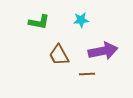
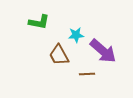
cyan star: moved 5 px left, 15 px down
purple arrow: rotated 52 degrees clockwise
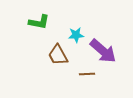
brown trapezoid: moved 1 px left
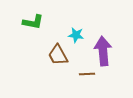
green L-shape: moved 6 px left
cyan star: rotated 14 degrees clockwise
purple arrow: rotated 136 degrees counterclockwise
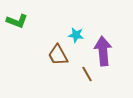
green L-shape: moved 16 px left, 1 px up; rotated 10 degrees clockwise
brown line: rotated 63 degrees clockwise
